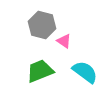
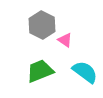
gray hexagon: rotated 12 degrees clockwise
pink triangle: moved 1 px right, 1 px up
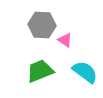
gray hexagon: rotated 24 degrees counterclockwise
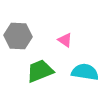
gray hexagon: moved 24 px left, 11 px down
cyan semicircle: rotated 28 degrees counterclockwise
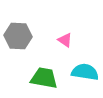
green trapezoid: moved 4 px right, 7 px down; rotated 32 degrees clockwise
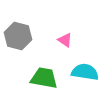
gray hexagon: rotated 12 degrees clockwise
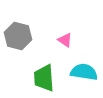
cyan semicircle: moved 1 px left
green trapezoid: rotated 104 degrees counterclockwise
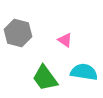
gray hexagon: moved 3 px up
green trapezoid: moved 1 px right; rotated 32 degrees counterclockwise
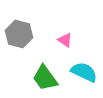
gray hexagon: moved 1 px right, 1 px down
cyan semicircle: rotated 16 degrees clockwise
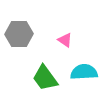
gray hexagon: rotated 16 degrees counterclockwise
cyan semicircle: rotated 28 degrees counterclockwise
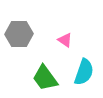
cyan semicircle: rotated 112 degrees clockwise
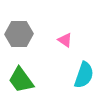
cyan semicircle: moved 3 px down
green trapezoid: moved 24 px left, 2 px down
